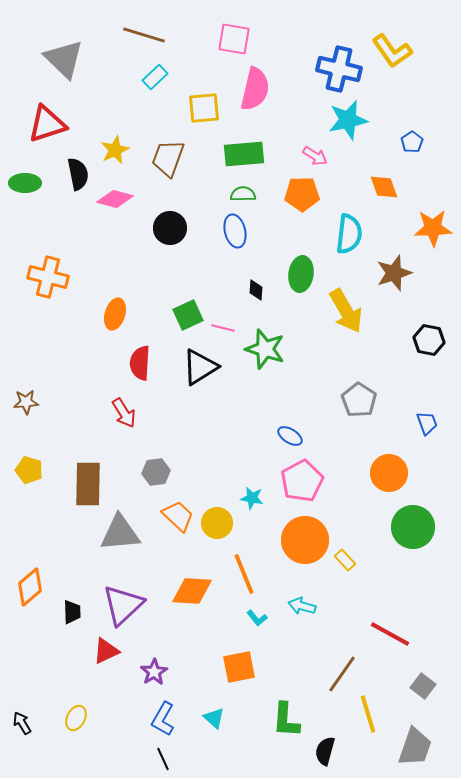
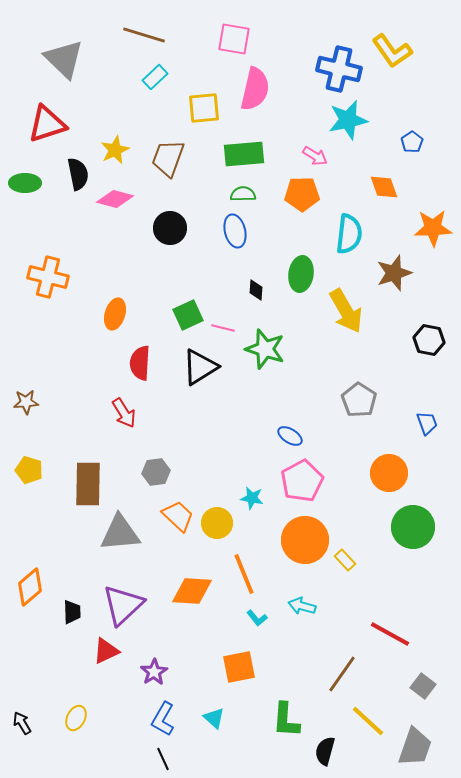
yellow line at (368, 714): moved 7 px down; rotated 30 degrees counterclockwise
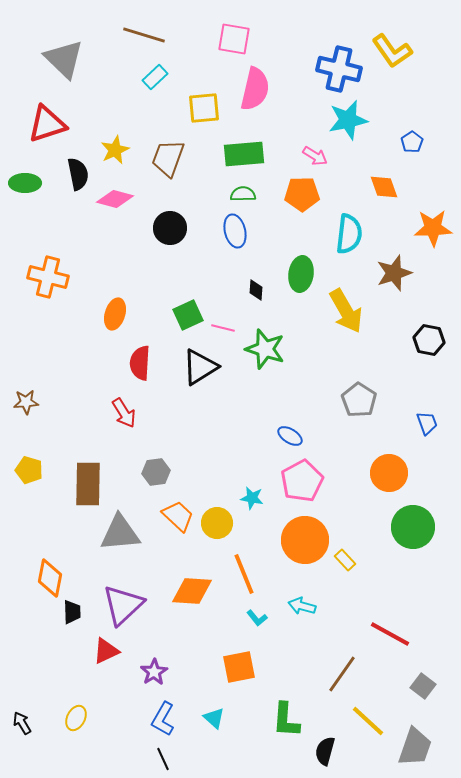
orange diamond at (30, 587): moved 20 px right, 9 px up; rotated 39 degrees counterclockwise
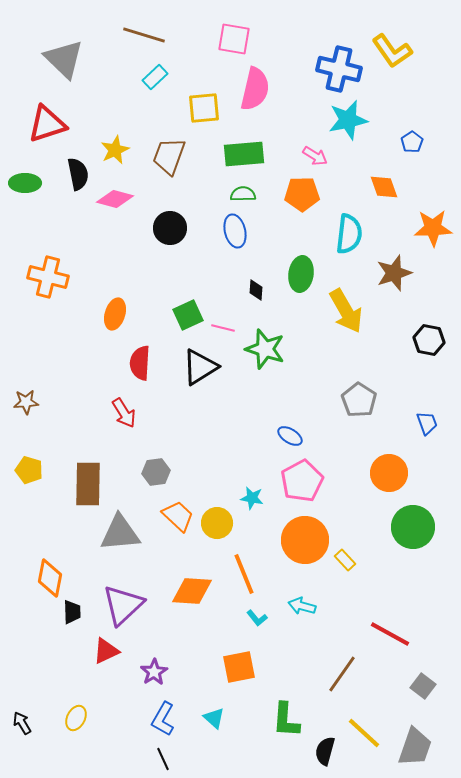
brown trapezoid at (168, 158): moved 1 px right, 2 px up
yellow line at (368, 721): moved 4 px left, 12 px down
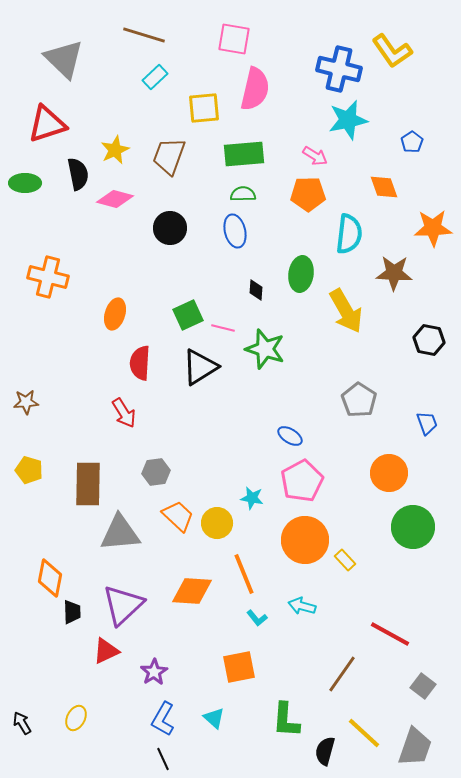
orange pentagon at (302, 194): moved 6 px right
brown star at (394, 273): rotated 21 degrees clockwise
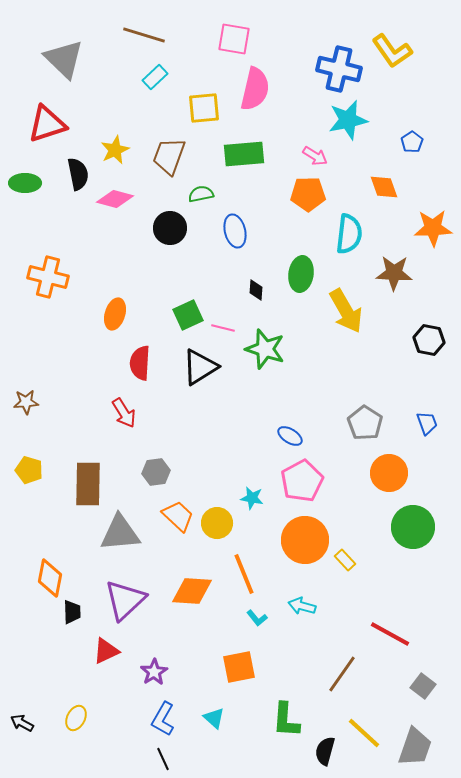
green semicircle at (243, 194): moved 42 px left; rotated 10 degrees counterclockwise
gray pentagon at (359, 400): moved 6 px right, 23 px down
purple triangle at (123, 605): moved 2 px right, 5 px up
black arrow at (22, 723): rotated 30 degrees counterclockwise
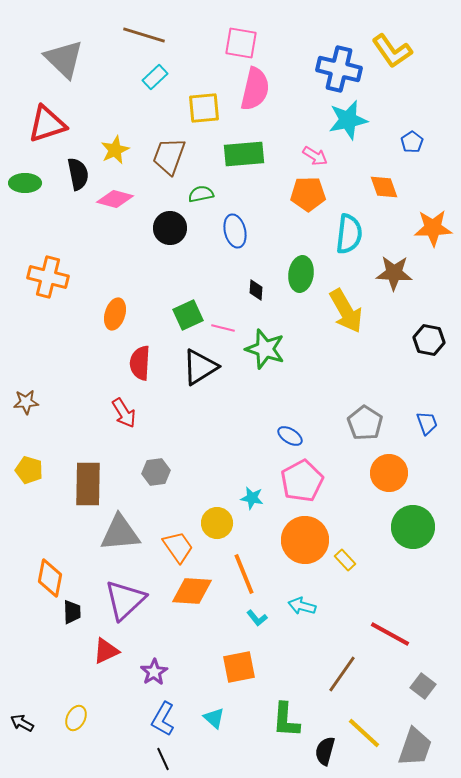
pink square at (234, 39): moved 7 px right, 4 px down
orange trapezoid at (178, 516): moved 31 px down; rotated 12 degrees clockwise
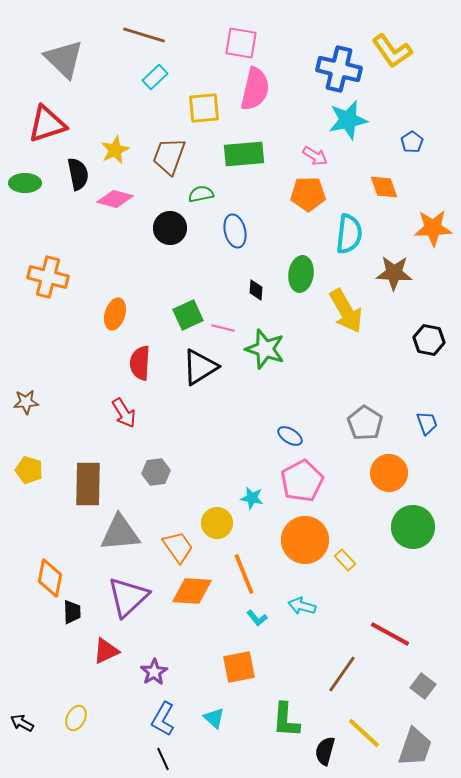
purple triangle at (125, 600): moved 3 px right, 3 px up
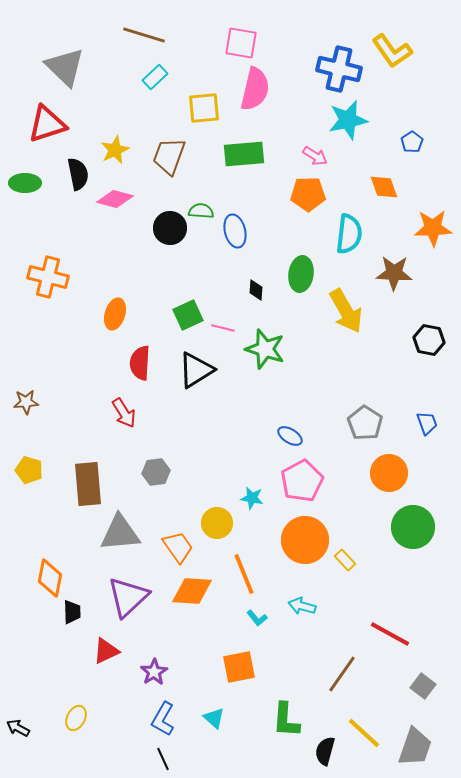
gray triangle at (64, 59): moved 1 px right, 8 px down
green semicircle at (201, 194): moved 17 px down; rotated 15 degrees clockwise
black triangle at (200, 367): moved 4 px left, 3 px down
brown rectangle at (88, 484): rotated 6 degrees counterclockwise
black arrow at (22, 723): moved 4 px left, 5 px down
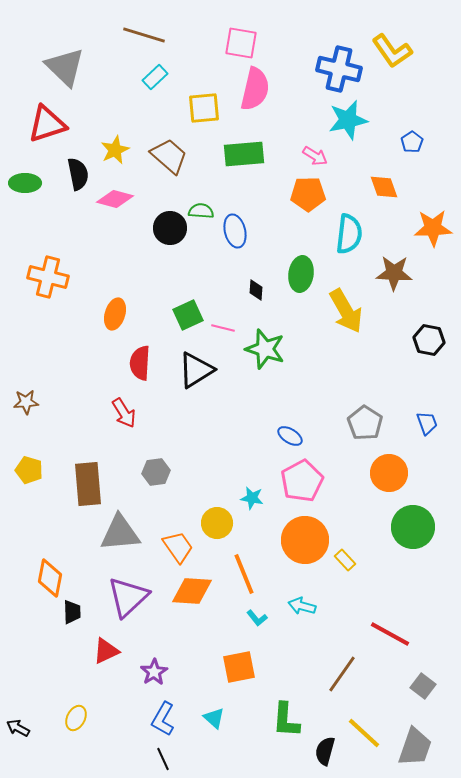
brown trapezoid at (169, 156): rotated 111 degrees clockwise
